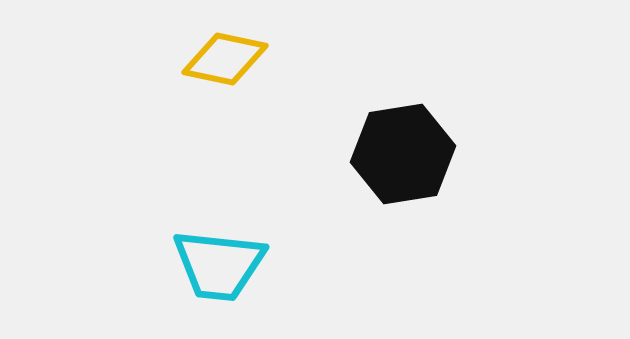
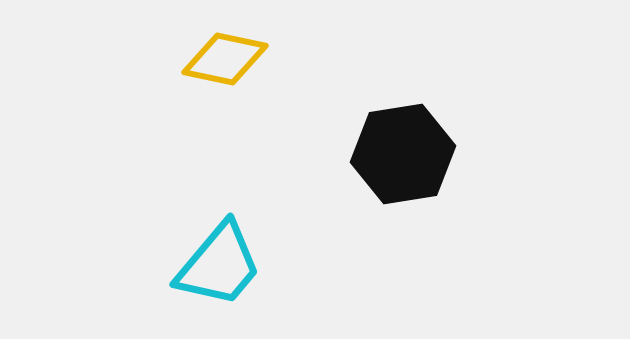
cyan trapezoid: rotated 56 degrees counterclockwise
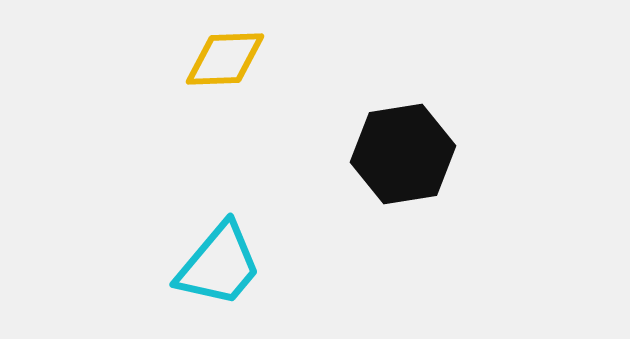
yellow diamond: rotated 14 degrees counterclockwise
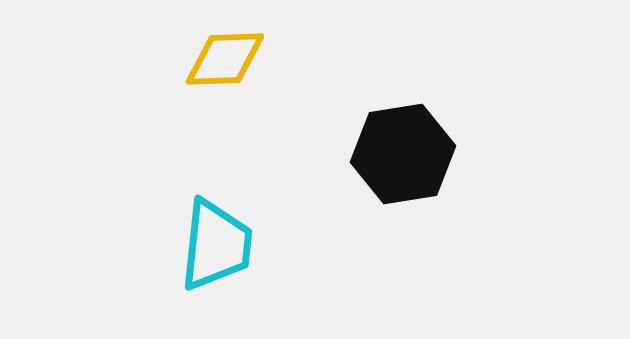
cyan trapezoid: moved 3 px left, 20 px up; rotated 34 degrees counterclockwise
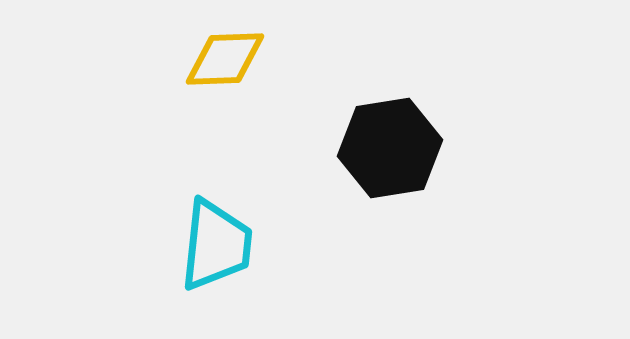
black hexagon: moved 13 px left, 6 px up
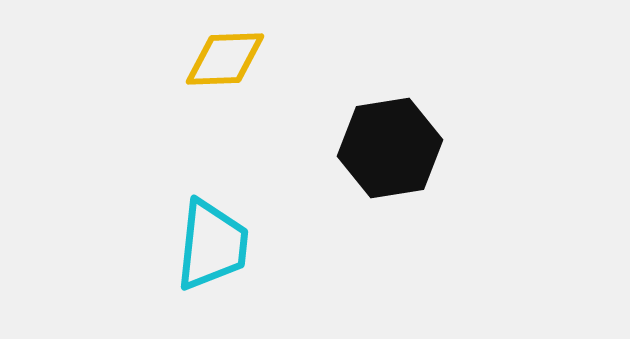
cyan trapezoid: moved 4 px left
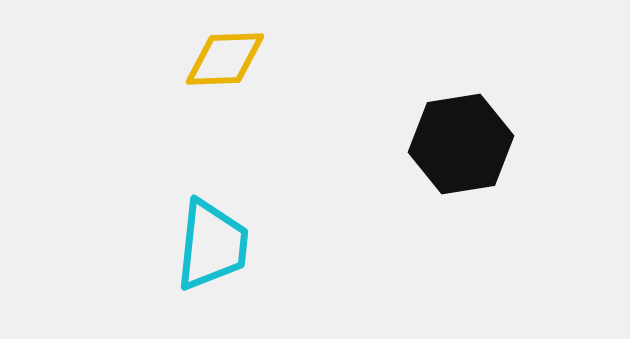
black hexagon: moved 71 px right, 4 px up
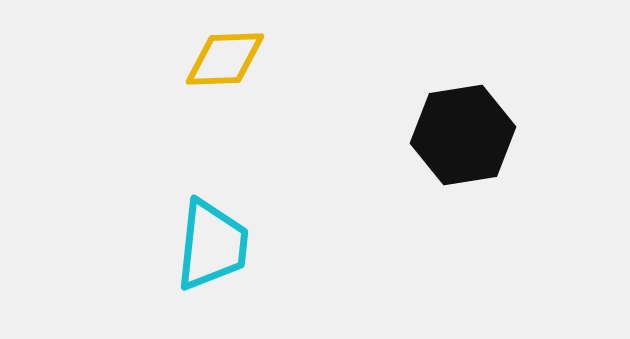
black hexagon: moved 2 px right, 9 px up
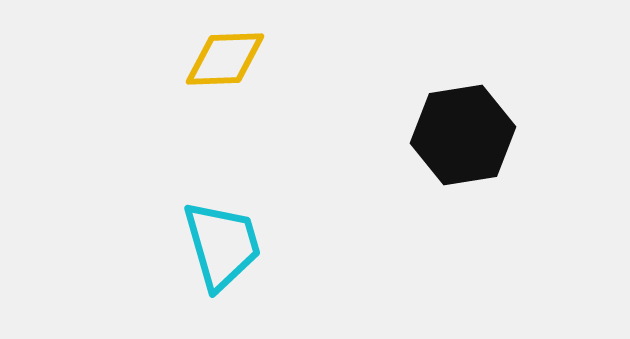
cyan trapezoid: moved 10 px right; rotated 22 degrees counterclockwise
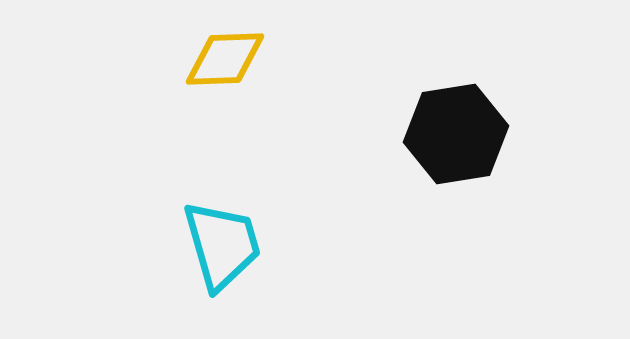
black hexagon: moved 7 px left, 1 px up
